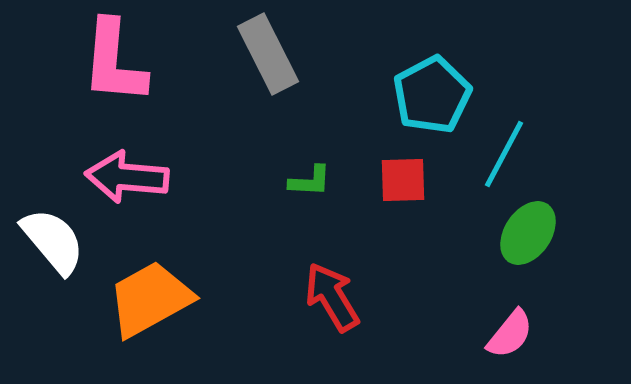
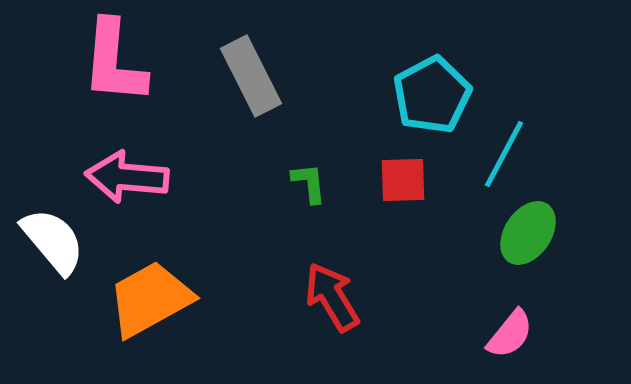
gray rectangle: moved 17 px left, 22 px down
green L-shape: moved 1 px left, 2 px down; rotated 99 degrees counterclockwise
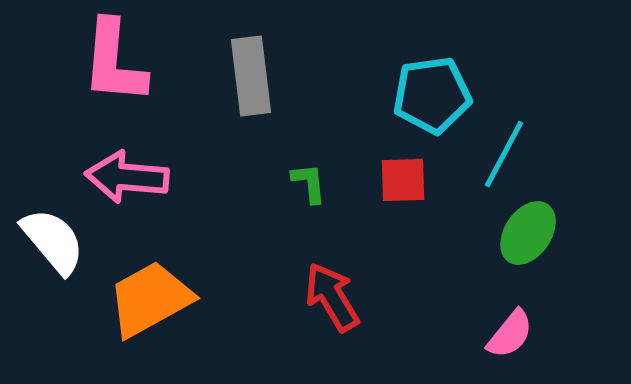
gray rectangle: rotated 20 degrees clockwise
cyan pentagon: rotated 20 degrees clockwise
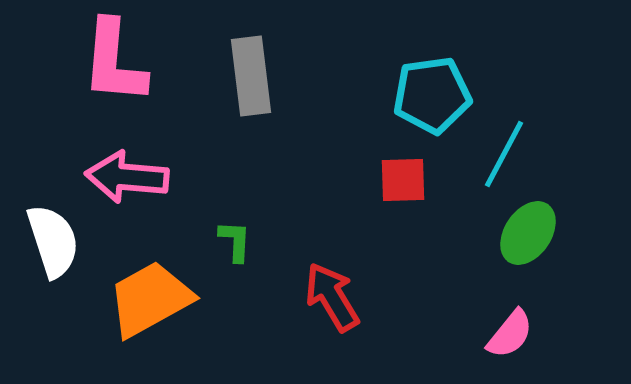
green L-shape: moved 74 px left, 58 px down; rotated 9 degrees clockwise
white semicircle: rotated 22 degrees clockwise
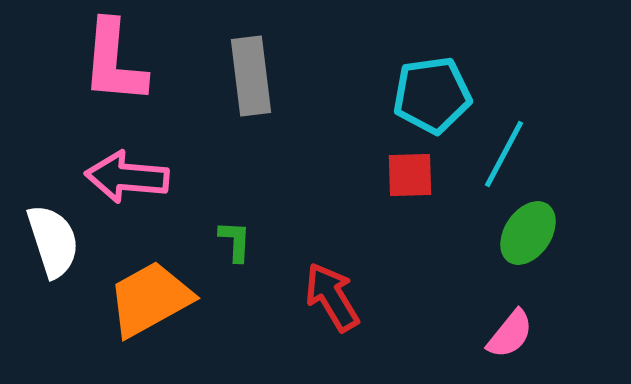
red square: moved 7 px right, 5 px up
